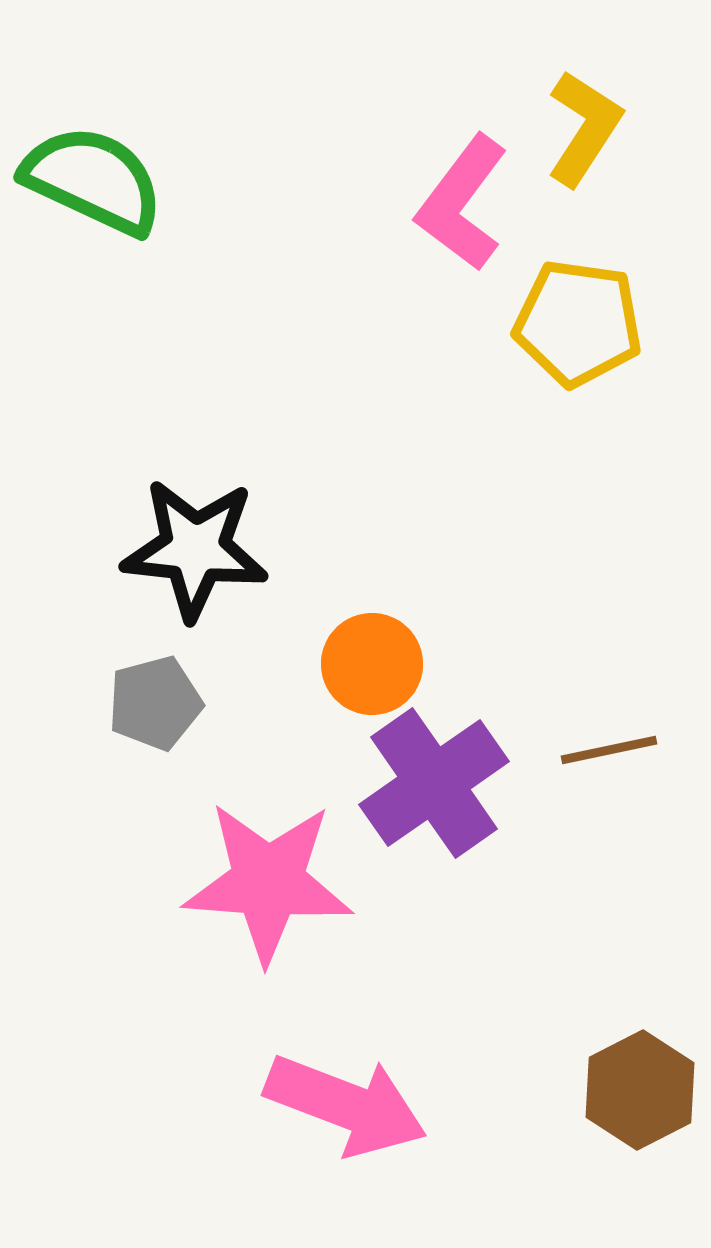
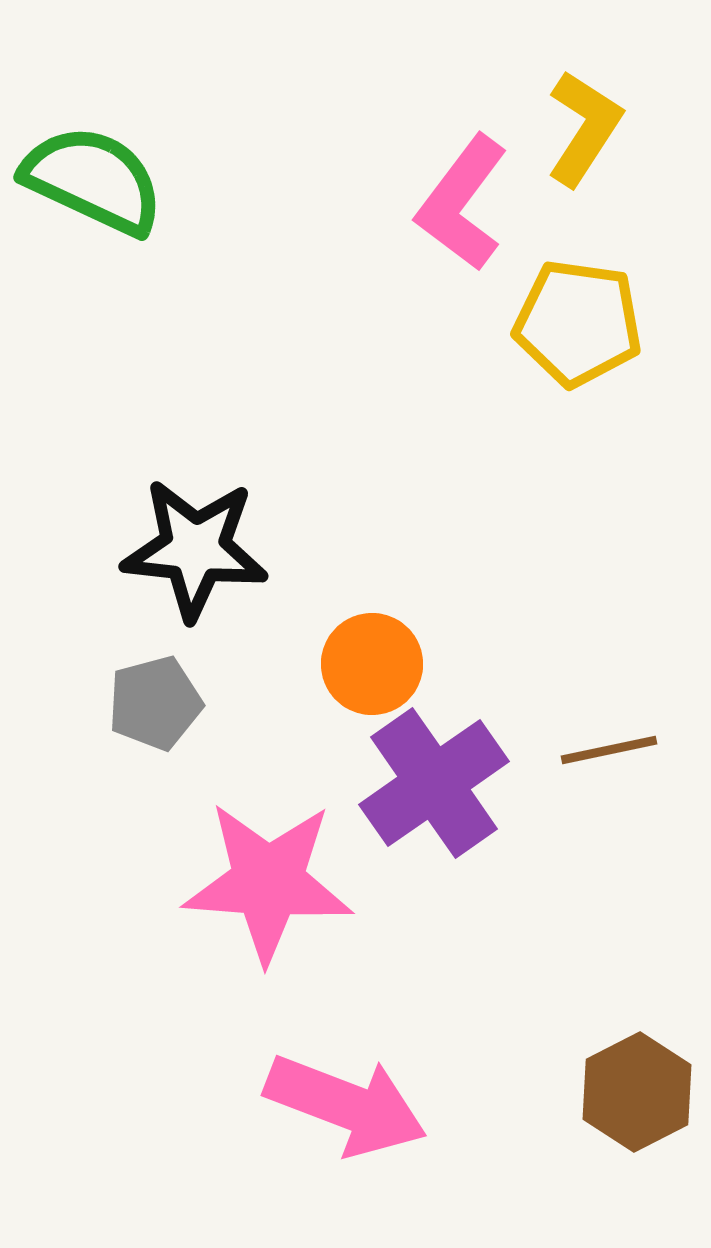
brown hexagon: moved 3 px left, 2 px down
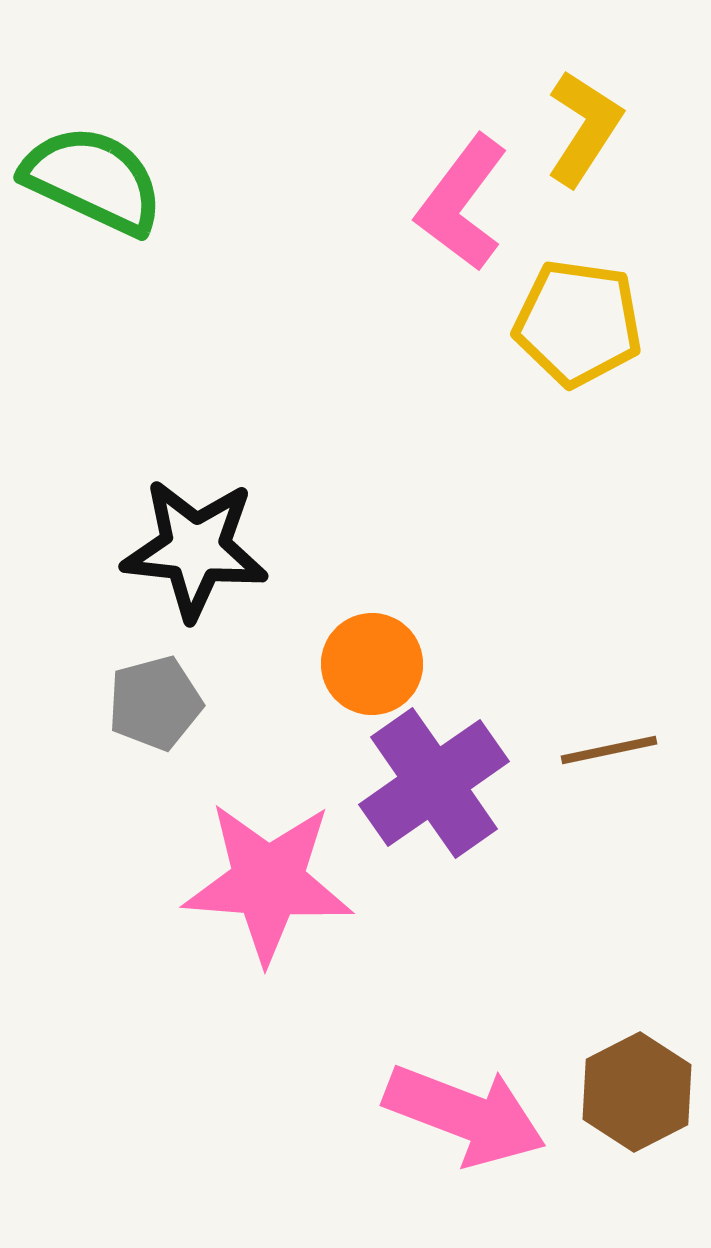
pink arrow: moved 119 px right, 10 px down
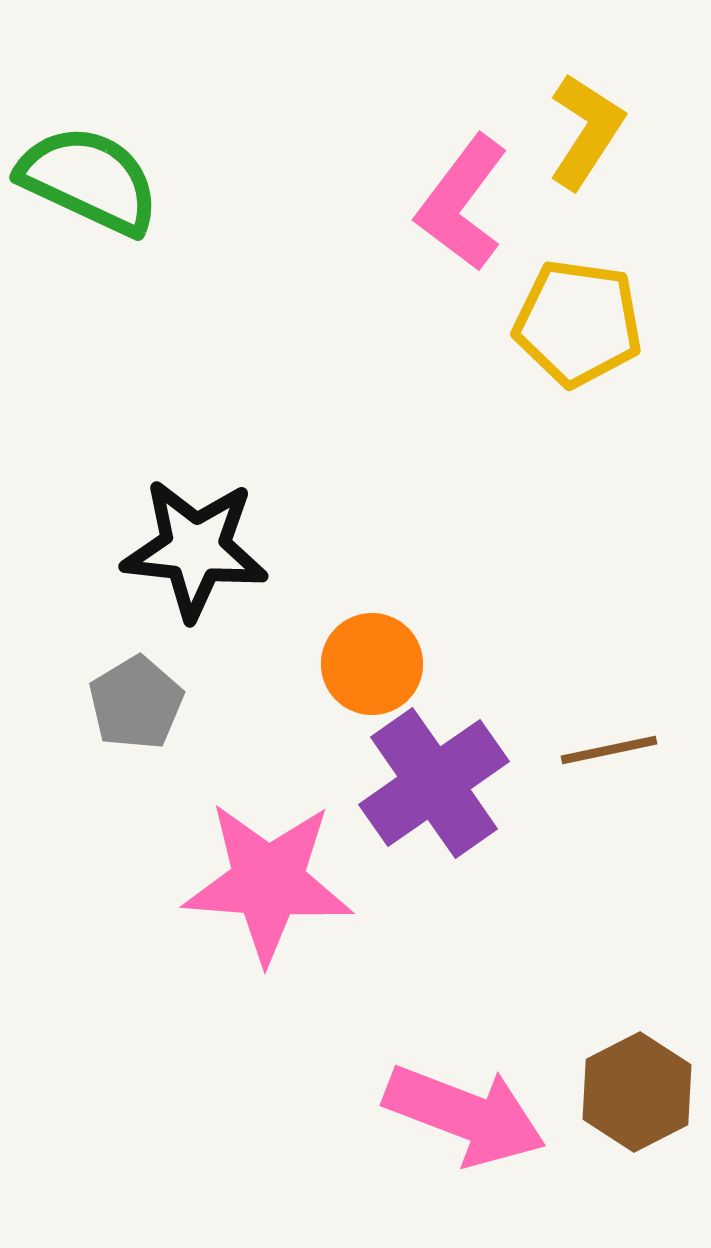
yellow L-shape: moved 2 px right, 3 px down
green semicircle: moved 4 px left
gray pentagon: moved 19 px left; rotated 16 degrees counterclockwise
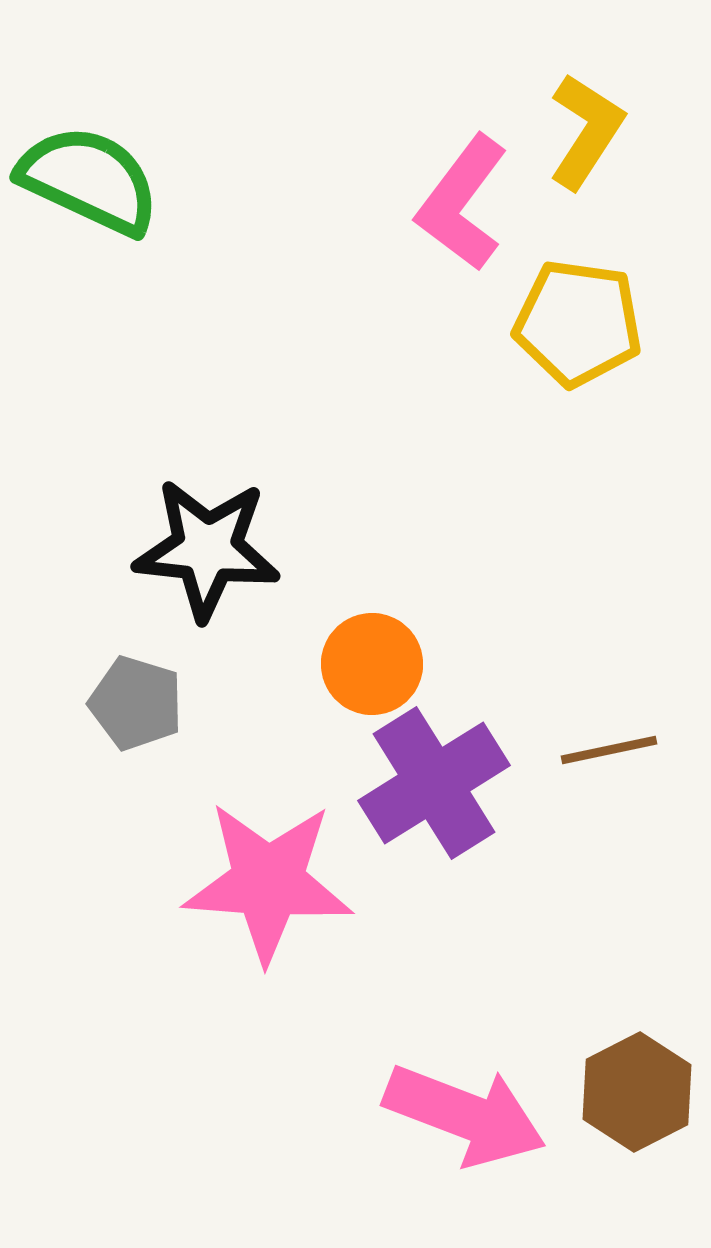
black star: moved 12 px right
gray pentagon: rotated 24 degrees counterclockwise
purple cross: rotated 3 degrees clockwise
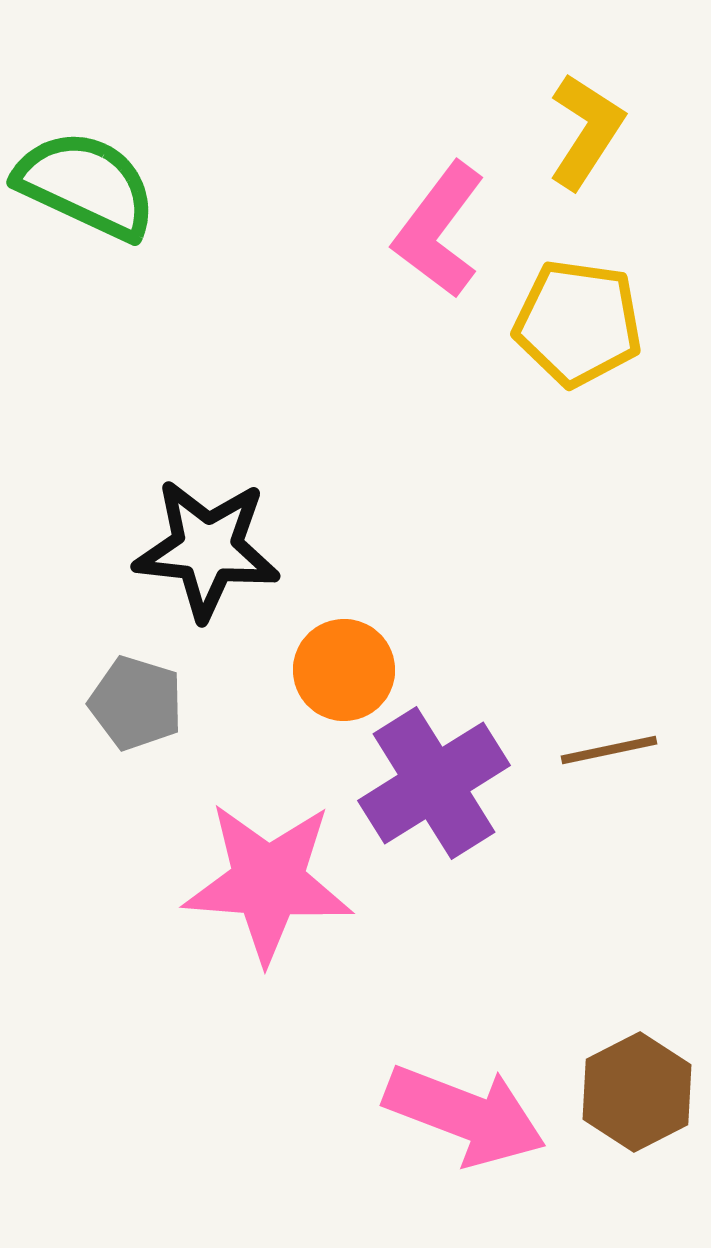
green semicircle: moved 3 px left, 5 px down
pink L-shape: moved 23 px left, 27 px down
orange circle: moved 28 px left, 6 px down
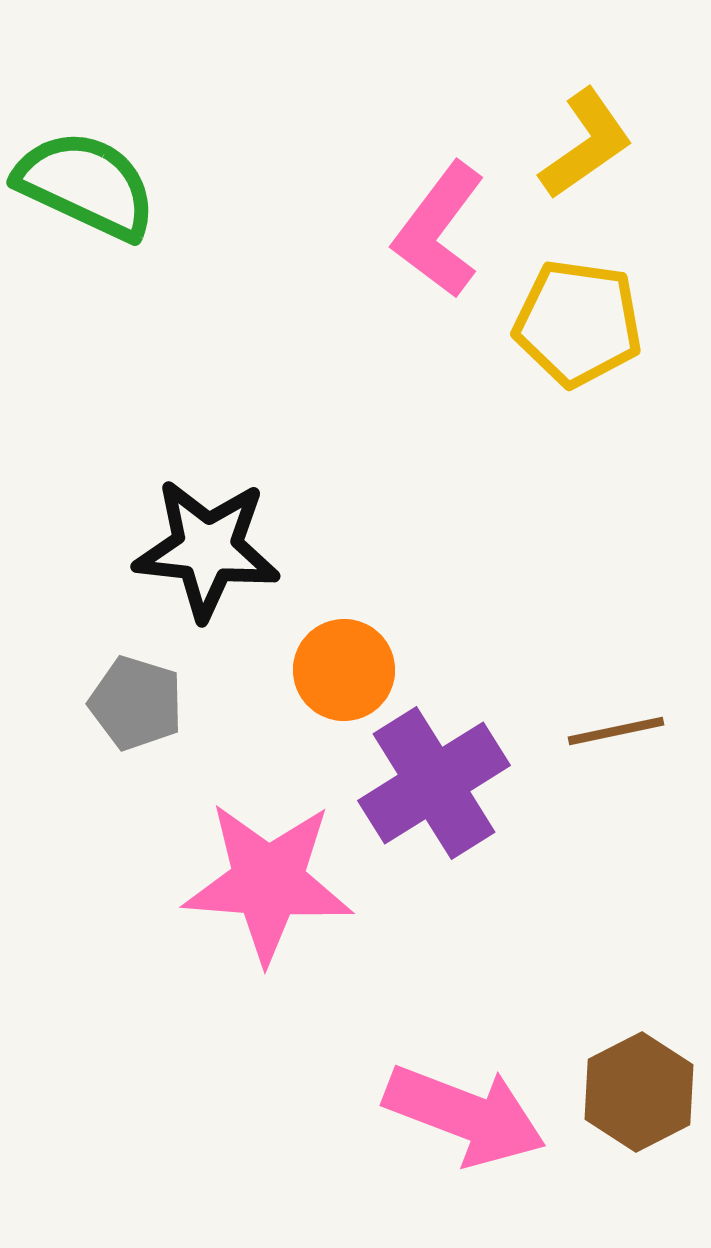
yellow L-shape: moved 13 px down; rotated 22 degrees clockwise
brown line: moved 7 px right, 19 px up
brown hexagon: moved 2 px right
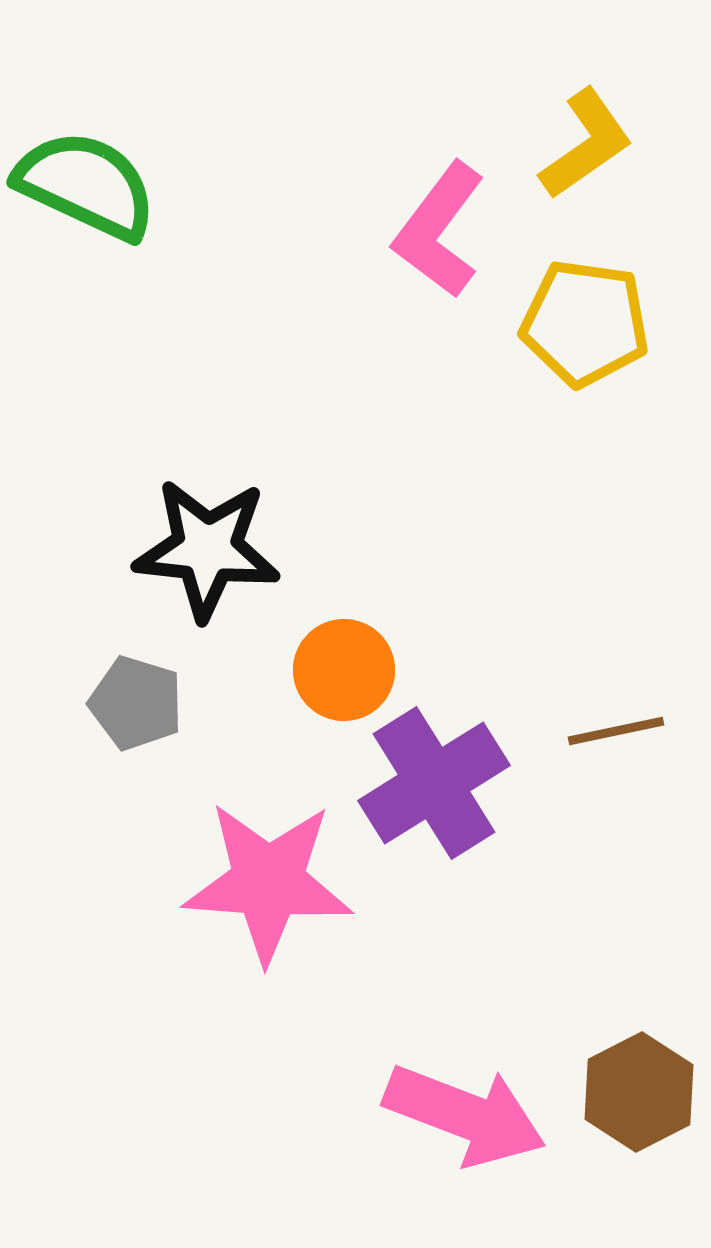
yellow pentagon: moved 7 px right
